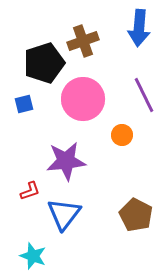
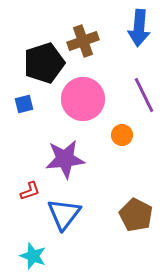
purple star: moved 1 px left, 2 px up
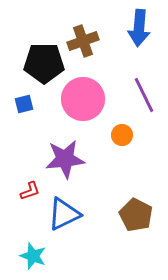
black pentagon: rotated 18 degrees clockwise
blue triangle: rotated 27 degrees clockwise
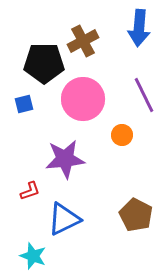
brown cross: rotated 8 degrees counterclockwise
blue triangle: moved 5 px down
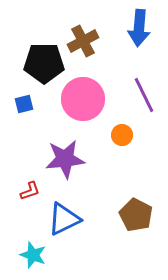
cyan star: moved 1 px up
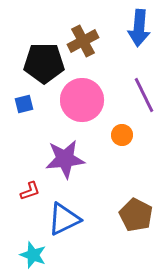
pink circle: moved 1 px left, 1 px down
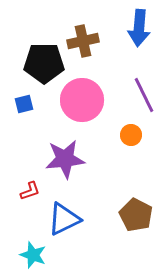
brown cross: rotated 16 degrees clockwise
orange circle: moved 9 px right
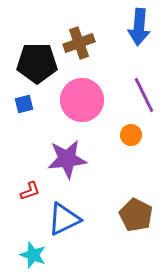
blue arrow: moved 1 px up
brown cross: moved 4 px left, 2 px down; rotated 8 degrees counterclockwise
black pentagon: moved 7 px left
purple star: moved 2 px right
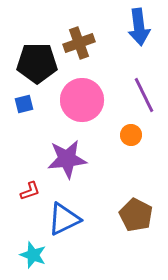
blue arrow: rotated 12 degrees counterclockwise
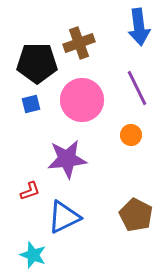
purple line: moved 7 px left, 7 px up
blue square: moved 7 px right
blue triangle: moved 2 px up
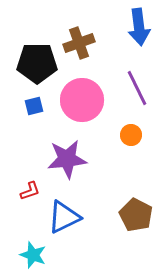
blue square: moved 3 px right, 2 px down
